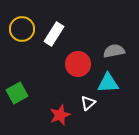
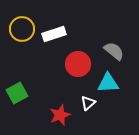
white rectangle: rotated 40 degrees clockwise
gray semicircle: rotated 50 degrees clockwise
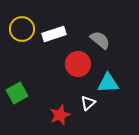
gray semicircle: moved 14 px left, 11 px up
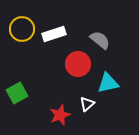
cyan triangle: rotated 10 degrees counterclockwise
white triangle: moved 1 px left, 1 px down
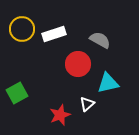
gray semicircle: rotated 10 degrees counterclockwise
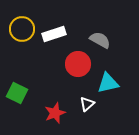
green square: rotated 35 degrees counterclockwise
red star: moved 5 px left, 2 px up
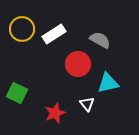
white rectangle: rotated 15 degrees counterclockwise
white triangle: rotated 28 degrees counterclockwise
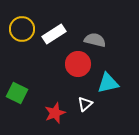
gray semicircle: moved 5 px left; rotated 15 degrees counterclockwise
white triangle: moved 2 px left; rotated 28 degrees clockwise
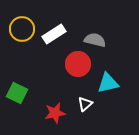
red star: rotated 10 degrees clockwise
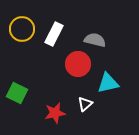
white rectangle: rotated 30 degrees counterclockwise
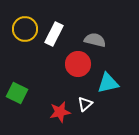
yellow circle: moved 3 px right
red star: moved 5 px right, 1 px up
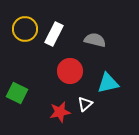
red circle: moved 8 px left, 7 px down
